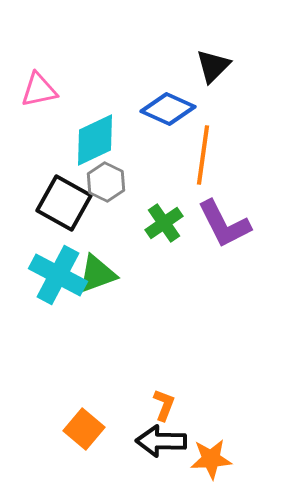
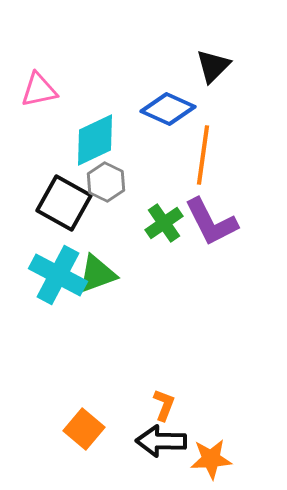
purple L-shape: moved 13 px left, 2 px up
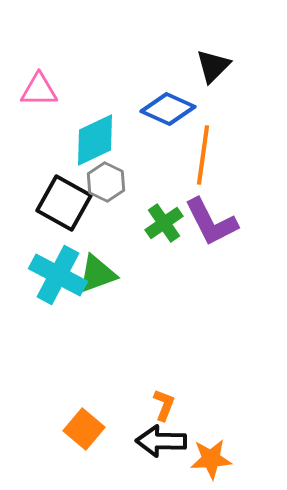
pink triangle: rotated 12 degrees clockwise
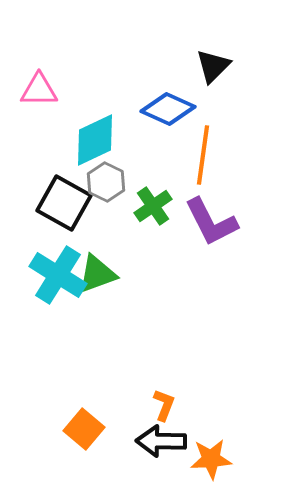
green cross: moved 11 px left, 17 px up
cyan cross: rotated 4 degrees clockwise
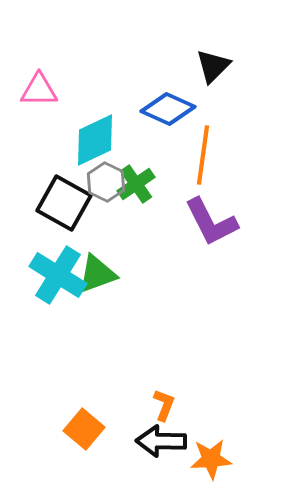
green cross: moved 17 px left, 22 px up
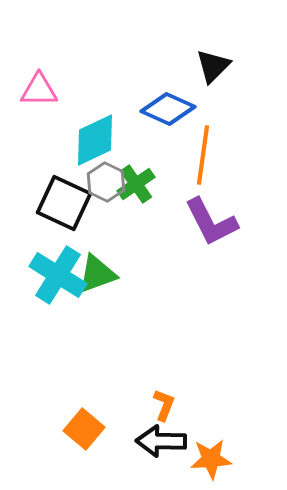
black square: rotated 4 degrees counterclockwise
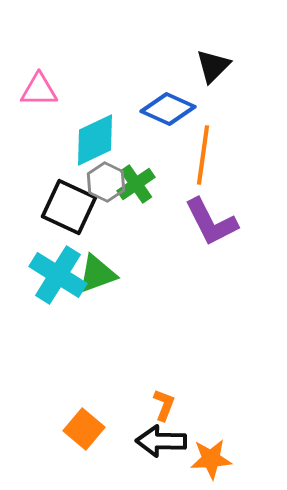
black square: moved 5 px right, 4 px down
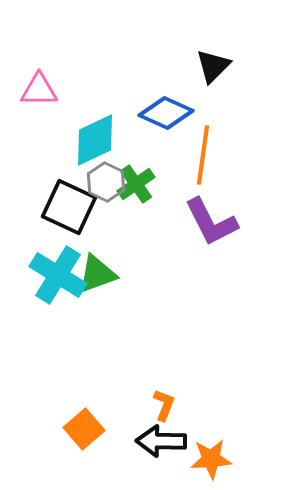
blue diamond: moved 2 px left, 4 px down
orange square: rotated 9 degrees clockwise
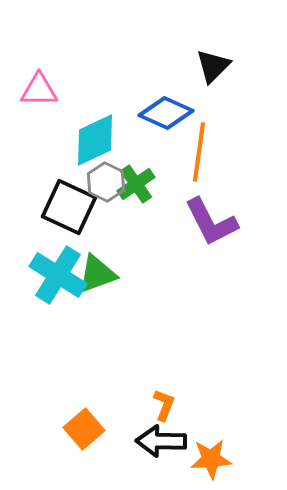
orange line: moved 4 px left, 3 px up
